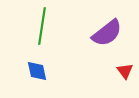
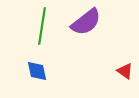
purple semicircle: moved 21 px left, 11 px up
red triangle: rotated 18 degrees counterclockwise
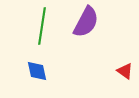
purple semicircle: rotated 24 degrees counterclockwise
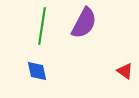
purple semicircle: moved 2 px left, 1 px down
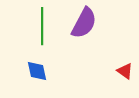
green line: rotated 9 degrees counterclockwise
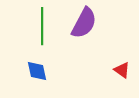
red triangle: moved 3 px left, 1 px up
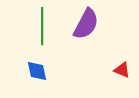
purple semicircle: moved 2 px right, 1 px down
red triangle: rotated 12 degrees counterclockwise
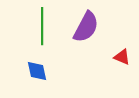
purple semicircle: moved 3 px down
red triangle: moved 13 px up
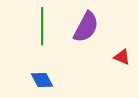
blue diamond: moved 5 px right, 9 px down; rotated 15 degrees counterclockwise
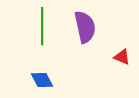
purple semicircle: moved 1 px left; rotated 40 degrees counterclockwise
